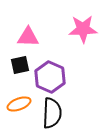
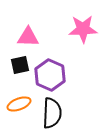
purple hexagon: moved 2 px up
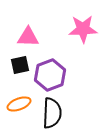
purple hexagon: rotated 16 degrees clockwise
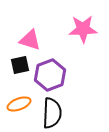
pink triangle: moved 2 px right, 3 px down; rotated 15 degrees clockwise
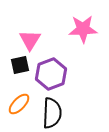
pink triangle: rotated 45 degrees clockwise
purple hexagon: moved 1 px right, 1 px up
orange ellipse: rotated 25 degrees counterclockwise
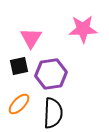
pink triangle: moved 1 px right, 2 px up
black square: moved 1 px left, 1 px down
purple hexagon: rotated 12 degrees clockwise
black semicircle: moved 1 px right
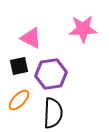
pink triangle: rotated 35 degrees counterclockwise
orange ellipse: moved 4 px up
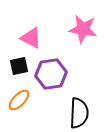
pink star: rotated 12 degrees clockwise
black semicircle: moved 26 px right
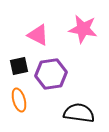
pink triangle: moved 7 px right, 3 px up
orange ellipse: rotated 60 degrees counterclockwise
black semicircle: rotated 84 degrees counterclockwise
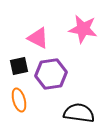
pink triangle: moved 3 px down
